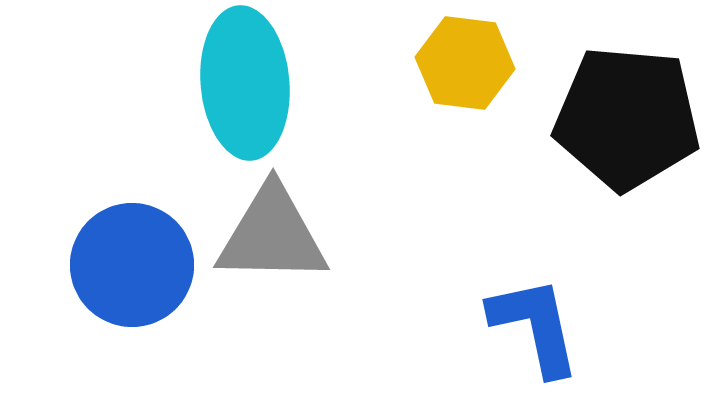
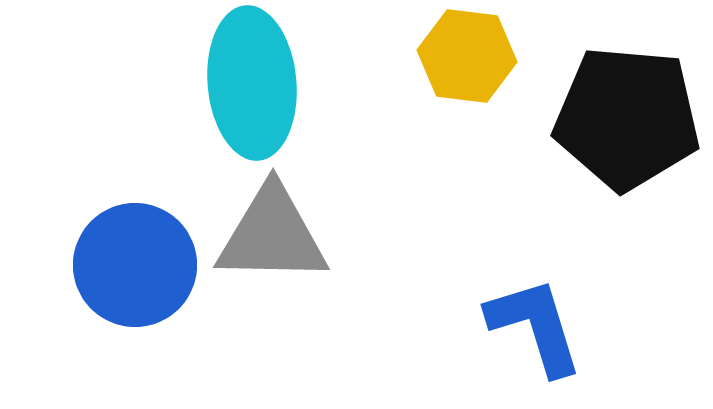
yellow hexagon: moved 2 px right, 7 px up
cyan ellipse: moved 7 px right
blue circle: moved 3 px right
blue L-shape: rotated 5 degrees counterclockwise
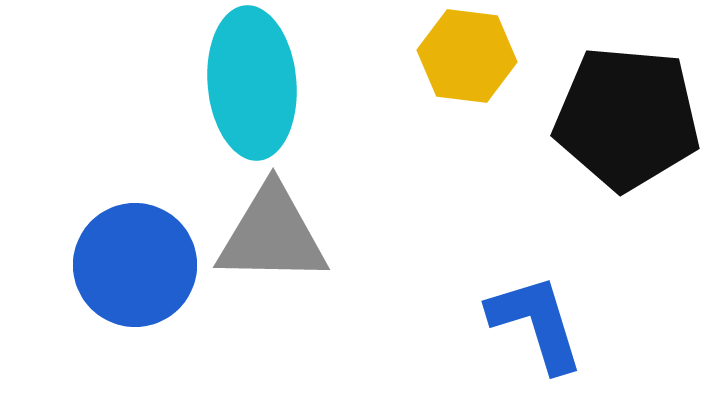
blue L-shape: moved 1 px right, 3 px up
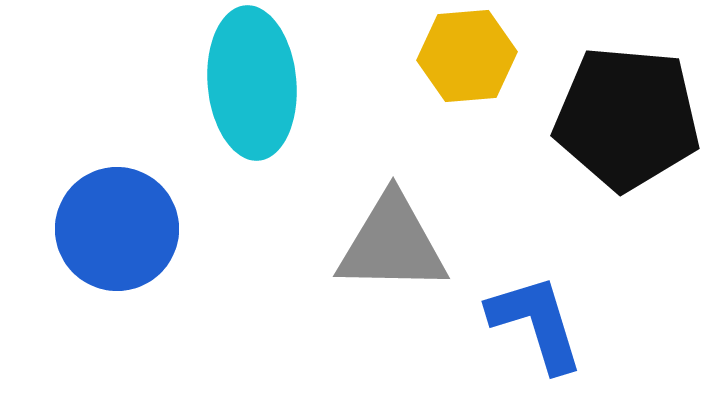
yellow hexagon: rotated 12 degrees counterclockwise
gray triangle: moved 120 px right, 9 px down
blue circle: moved 18 px left, 36 px up
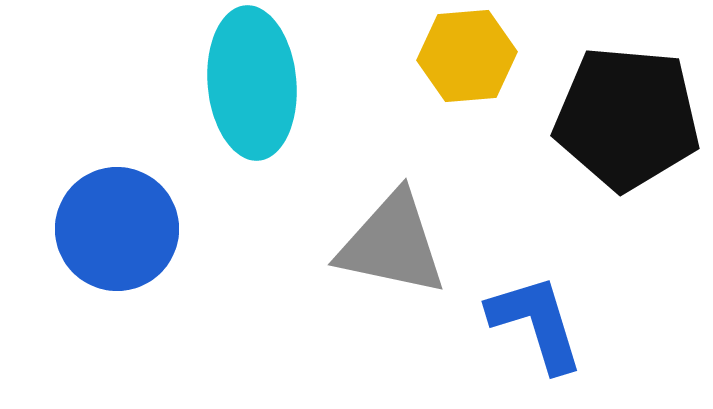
gray triangle: rotated 11 degrees clockwise
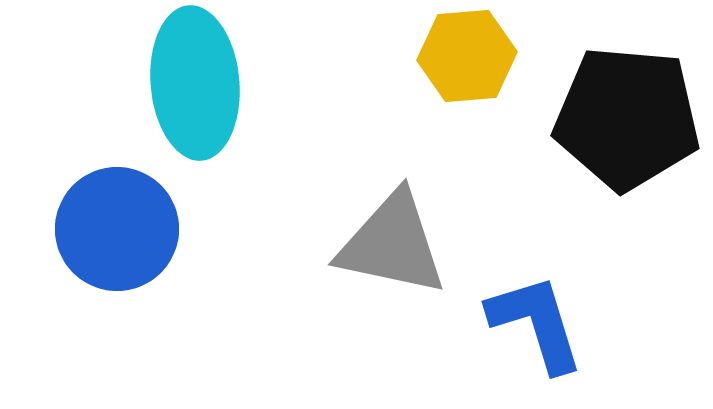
cyan ellipse: moved 57 px left
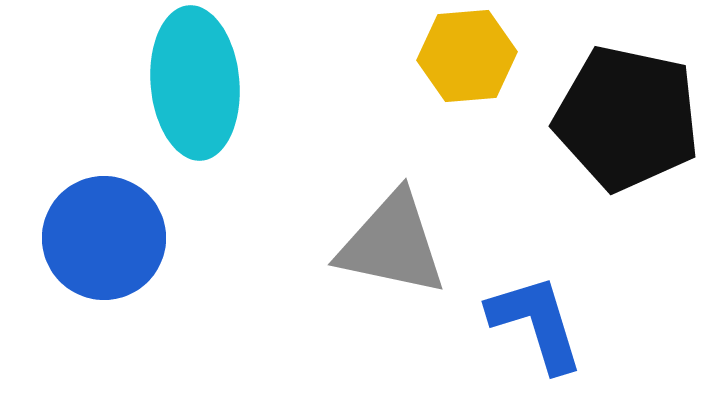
black pentagon: rotated 7 degrees clockwise
blue circle: moved 13 px left, 9 px down
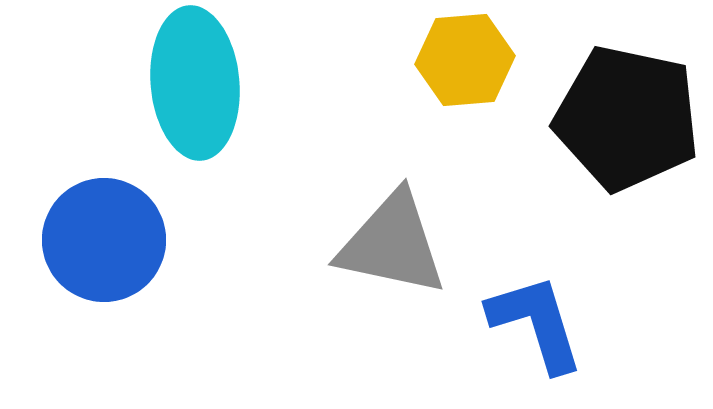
yellow hexagon: moved 2 px left, 4 px down
blue circle: moved 2 px down
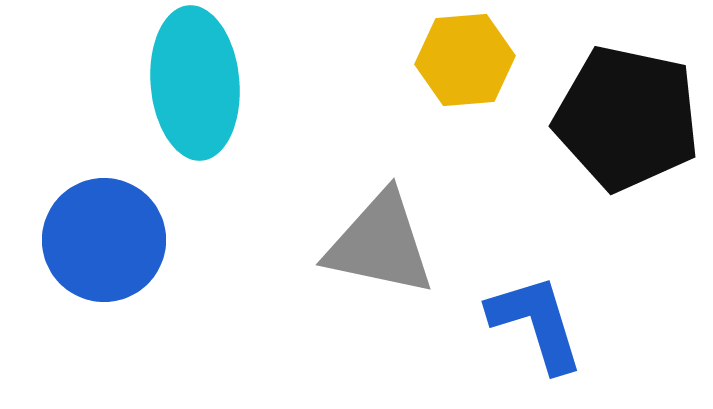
gray triangle: moved 12 px left
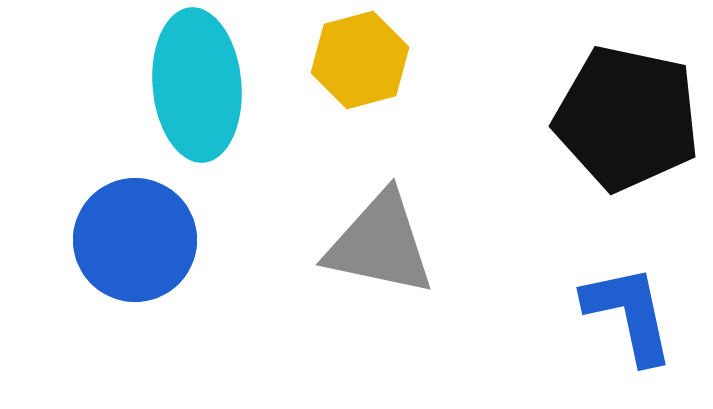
yellow hexagon: moved 105 px left; rotated 10 degrees counterclockwise
cyan ellipse: moved 2 px right, 2 px down
blue circle: moved 31 px right
blue L-shape: moved 93 px right, 9 px up; rotated 5 degrees clockwise
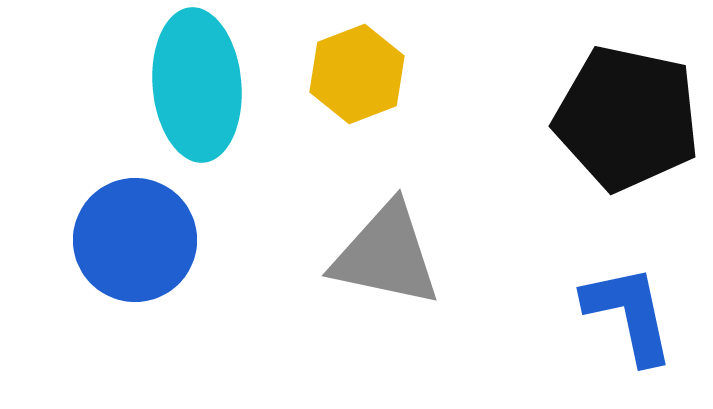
yellow hexagon: moved 3 px left, 14 px down; rotated 6 degrees counterclockwise
gray triangle: moved 6 px right, 11 px down
